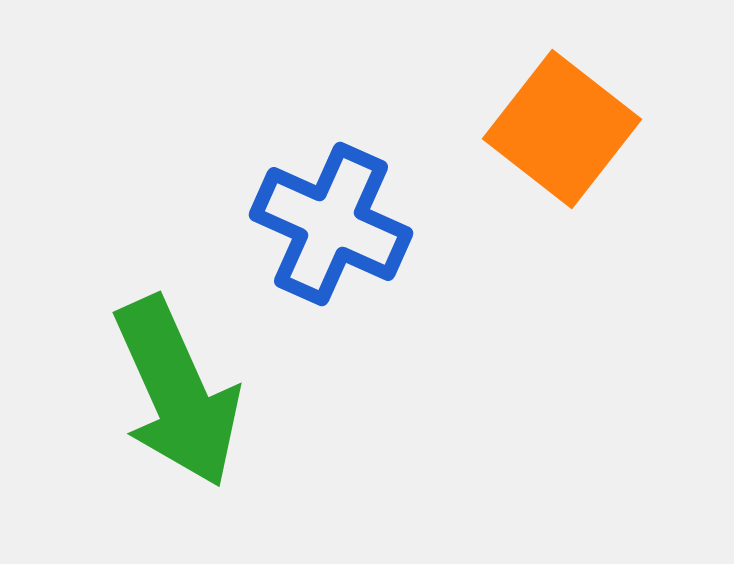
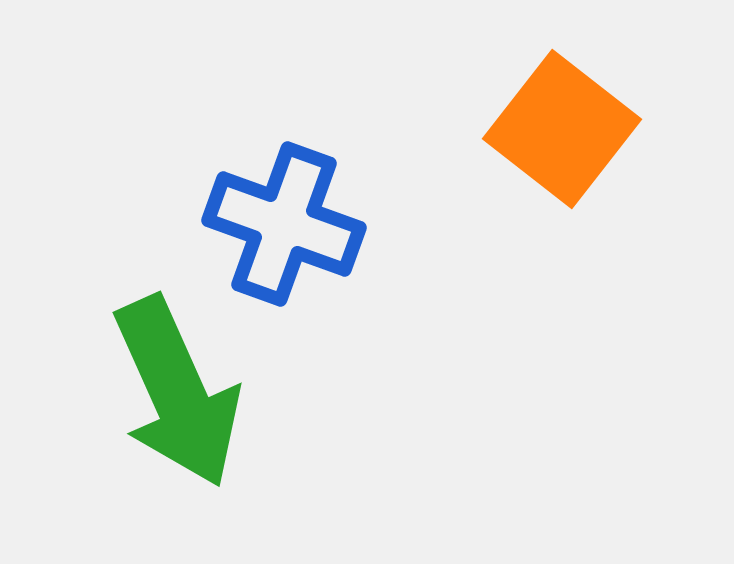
blue cross: moved 47 px left; rotated 4 degrees counterclockwise
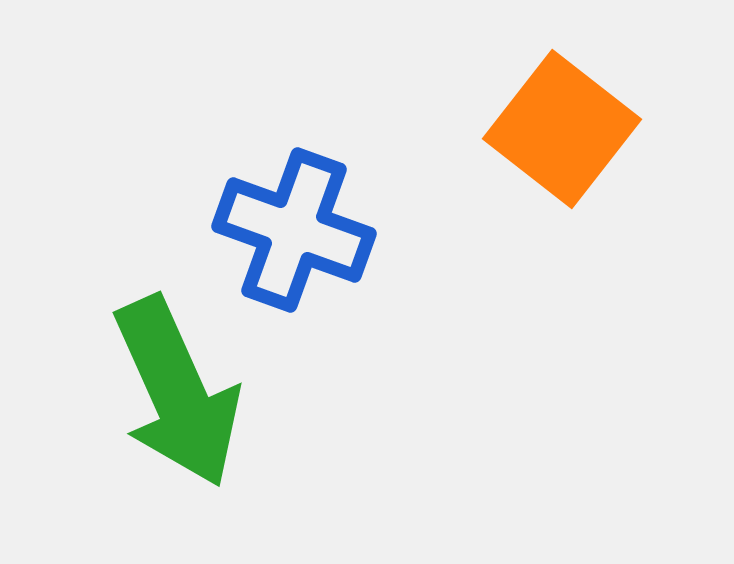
blue cross: moved 10 px right, 6 px down
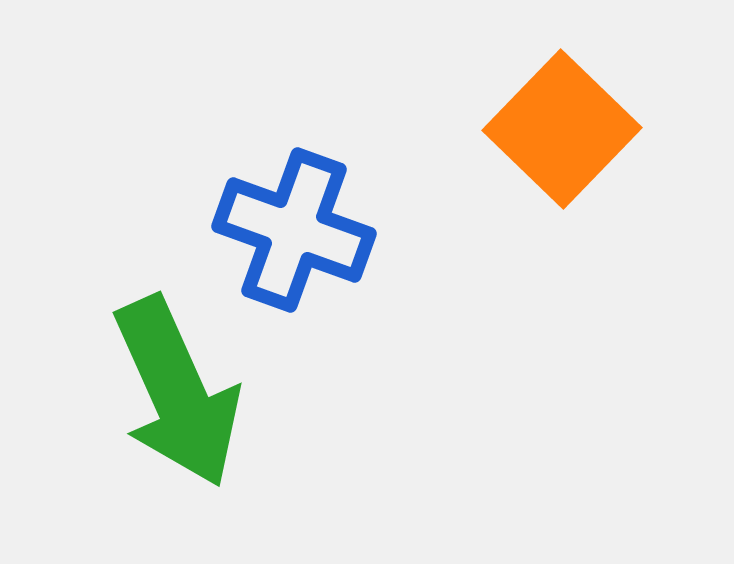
orange square: rotated 6 degrees clockwise
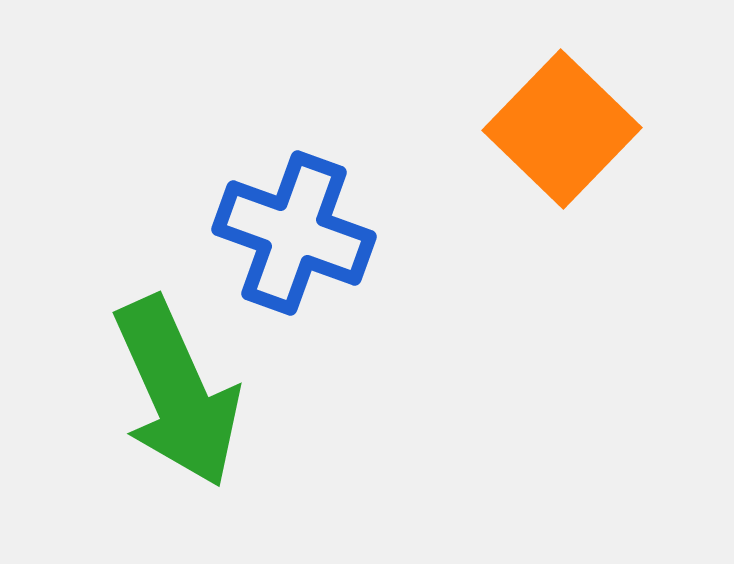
blue cross: moved 3 px down
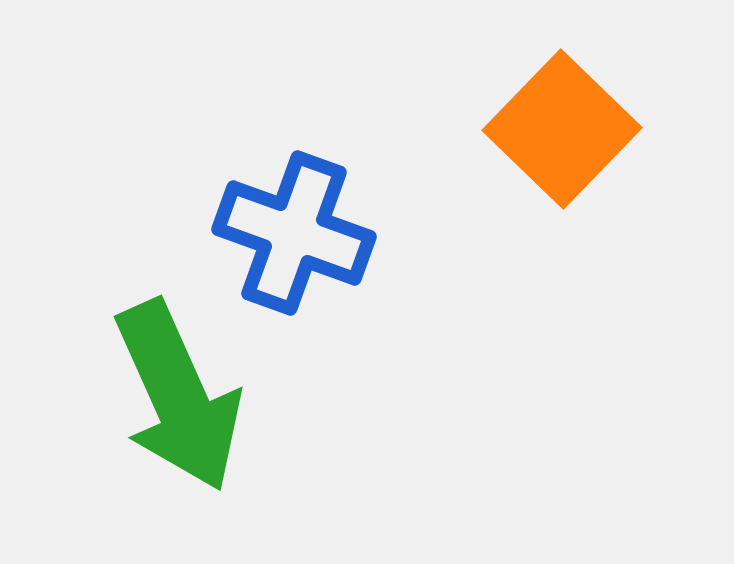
green arrow: moved 1 px right, 4 px down
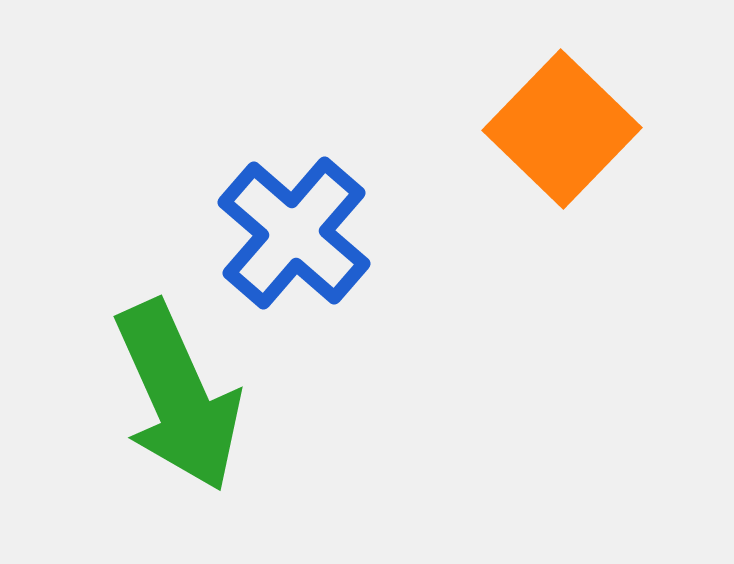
blue cross: rotated 21 degrees clockwise
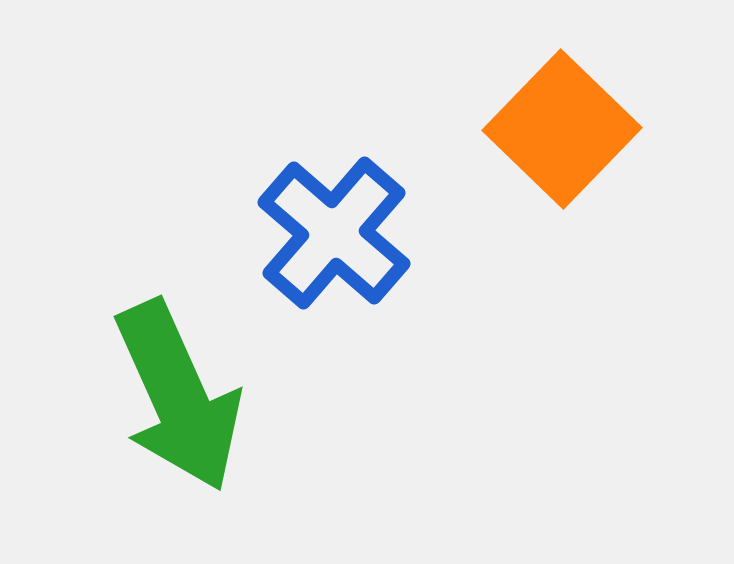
blue cross: moved 40 px right
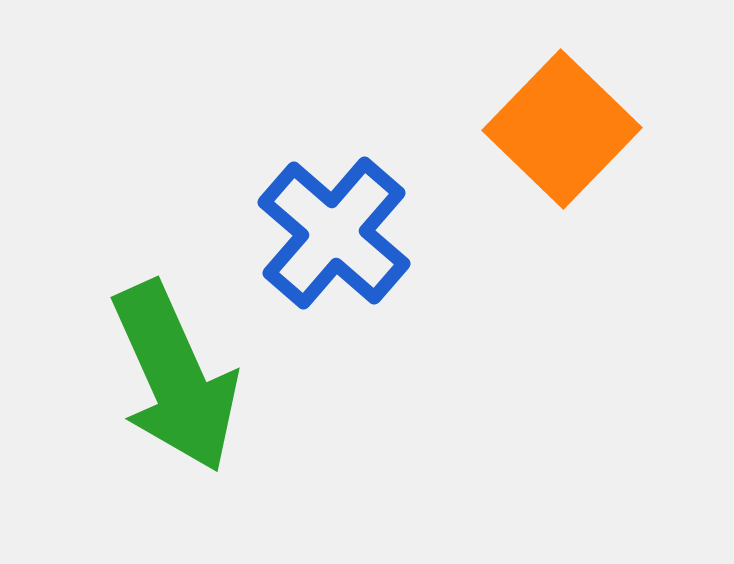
green arrow: moved 3 px left, 19 px up
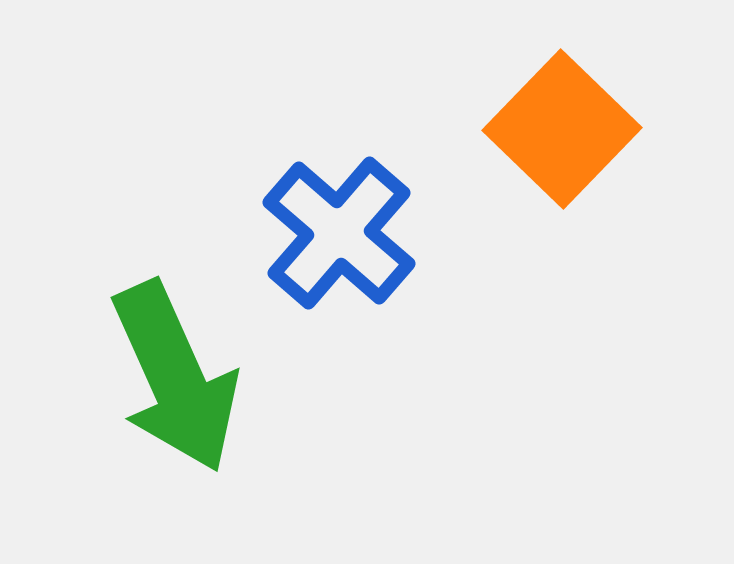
blue cross: moved 5 px right
